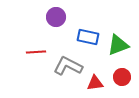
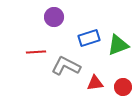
purple circle: moved 2 px left
blue rectangle: moved 1 px right, 1 px down; rotated 30 degrees counterclockwise
gray L-shape: moved 2 px left
red circle: moved 1 px right, 10 px down
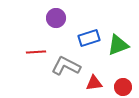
purple circle: moved 2 px right, 1 px down
red triangle: moved 1 px left
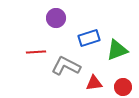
green triangle: moved 1 px left, 5 px down
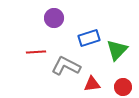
purple circle: moved 2 px left
green triangle: rotated 25 degrees counterclockwise
red triangle: moved 2 px left, 1 px down
